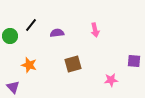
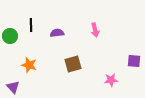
black line: rotated 40 degrees counterclockwise
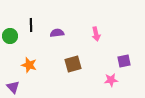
pink arrow: moved 1 px right, 4 px down
purple square: moved 10 px left; rotated 16 degrees counterclockwise
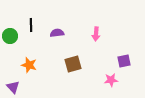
pink arrow: rotated 16 degrees clockwise
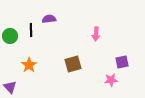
black line: moved 5 px down
purple semicircle: moved 8 px left, 14 px up
purple square: moved 2 px left, 1 px down
orange star: rotated 21 degrees clockwise
purple triangle: moved 3 px left
